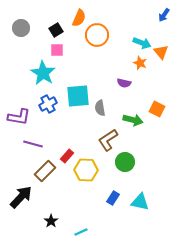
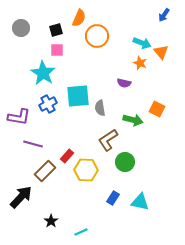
black square: rotated 16 degrees clockwise
orange circle: moved 1 px down
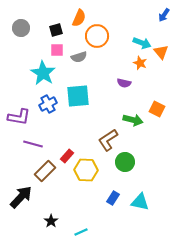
gray semicircle: moved 21 px left, 51 px up; rotated 98 degrees counterclockwise
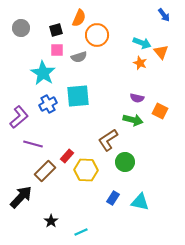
blue arrow: rotated 72 degrees counterclockwise
orange circle: moved 1 px up
purple semicircle: moved 13 px right, 15 px down
orange square: moved 3 px right, 2 px down
purple L-shape: rotated 50 degrees counterclockwise
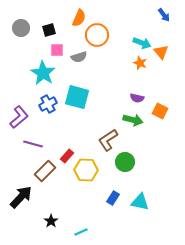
black square: moved 7 px left
cyan square: moved 1 px left, 1 px down; rotated 20 degrees clockwise
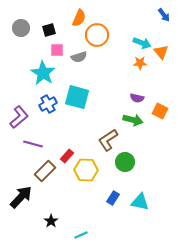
orange star: rotated 24 degrees counterclockwise
cyan line: moved 3 px down
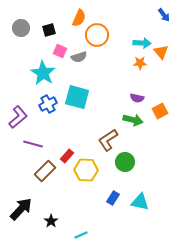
cyan arrow: rotated 18 degrees counterclockwise
pink square: moved 3 px right, 1 px down; rotated 24 degrees clockwise
orange square: rotated 35 degrees clockwise
purple L-shape: moved 1 px left
black arrow: moved 12 px down
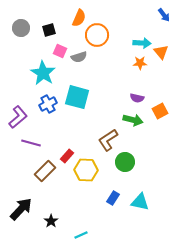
purple line: moved 2 px left, 1 px up
